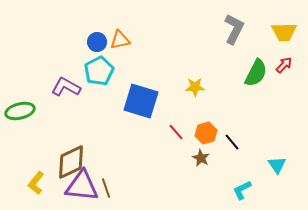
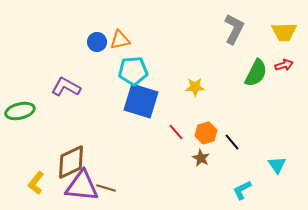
red arrow: rotated 30 degrees clockwise
cyan pentagon: moved 34 px right; rotated 24 degrees clockwise
brown line: rotated 54 degrees counterclockwise
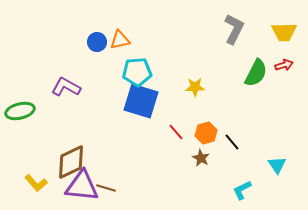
cyan pentagon: moved 4 px right, 1 px down
yellow L-shape: rotated 80 degrees counterclockwise
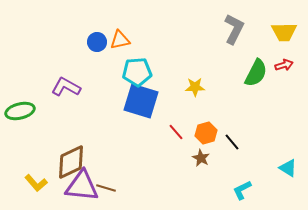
cyan triangle: moved 11 px right, 3 px down; rotated 24 degrees counterclockwise
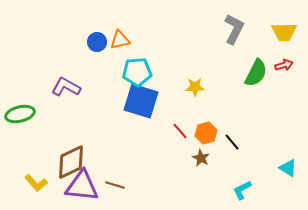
green ellipse: moved 3 px down
red line: moved 4 px right, 1 px up
brown line: moved 9 px right, 3 px up
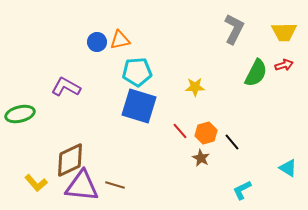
blue square: moved 2 px left, 5 px down
brown diamond: moved 1 px left, 2 px up
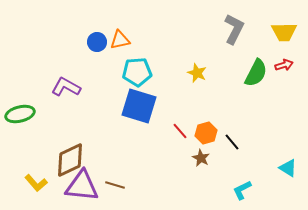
yellow star: moved 2 px right, 14 px up; rotated 24 degrees clockwise
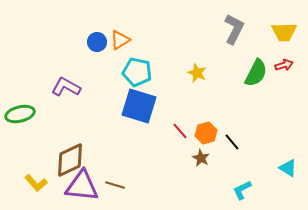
orange triangle: rotated 20 degrees counterclockwise
cyan pentagon: rotated 16 degrees clockwise
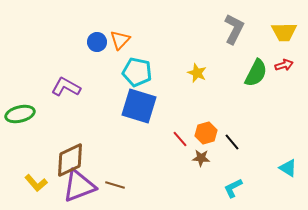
orange triangle: rotated 15 degrees counterclockwise
red line: moved 8 px down
brown star: rotated 24 degrees counterclockwise
purple triangle: moved 3 px left; rotated 27 degrees counterclockwise
cyan L-shape: moved 9 px left, 2 px up
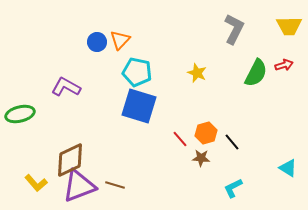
yellow trapezoid: moved 5 px right, 6 px up
